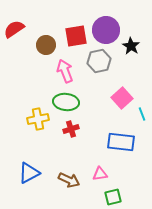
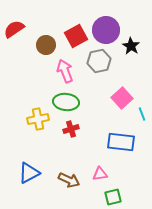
red square: rotated 20 degrees counterclockwise
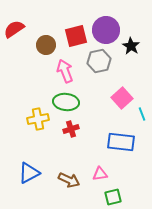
red square: rotated 15 degrees clockwise
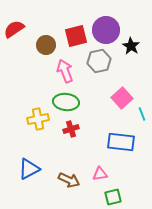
blue triangle: moved 4 px up
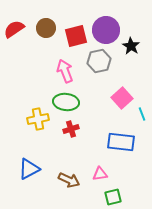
brown circle: moved 17 px up
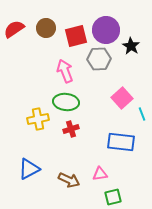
gray hexagon: moved 2 px up; rotated 10 degrees clockwise
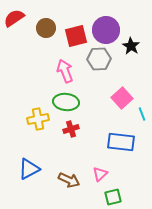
red semicircle: moved 11 px up
pink triangle: rotated 35 degrees counterclockwise
